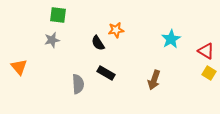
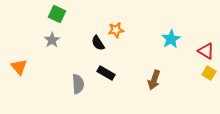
green square: moved 1 px left, 1 px up; rotated 18 degrees clockwise
gray star: rotated 21 degrees counterclockwise
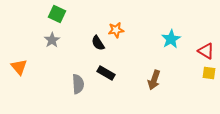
yellow square: rotated 24 degrees counterclockwise
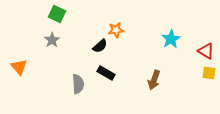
black semicircle: moved 2 px right, 3 px down; rotated 98 degrees counterclockwise
